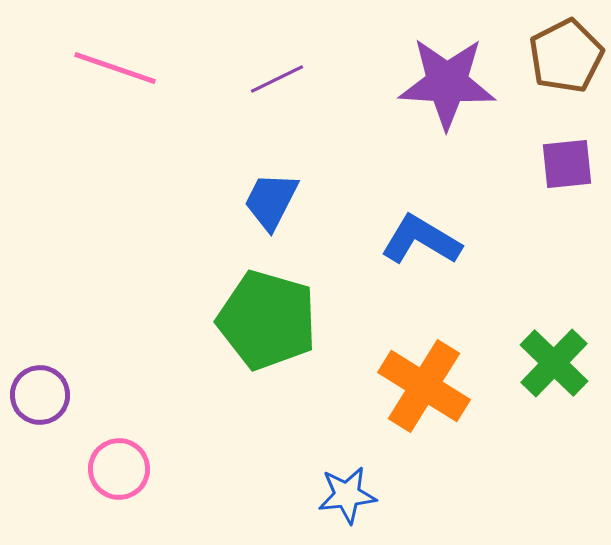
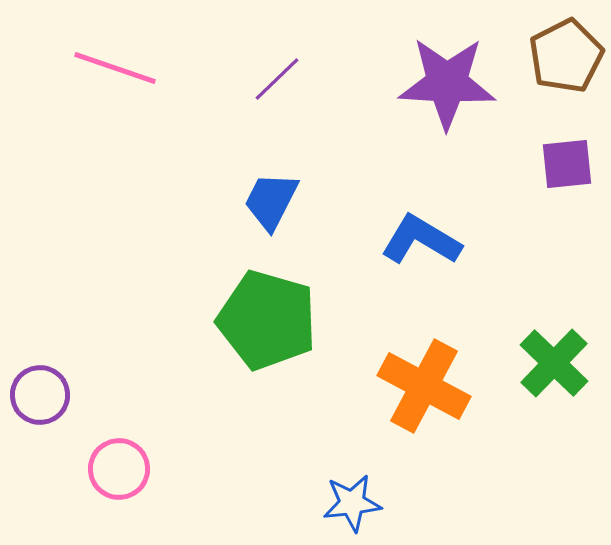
purple line: rotated 18 degrees counterclockwise
orange cross: rotated 4 degrees counterclockwise
blue star: moved 5 px right, 8 px down
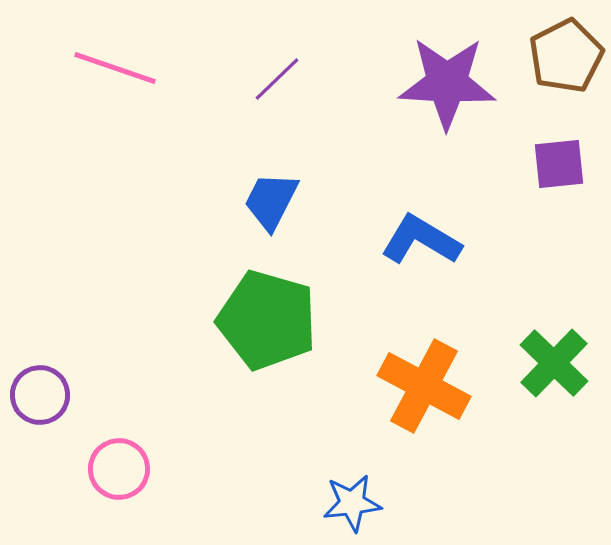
purple square: moved 8 px left
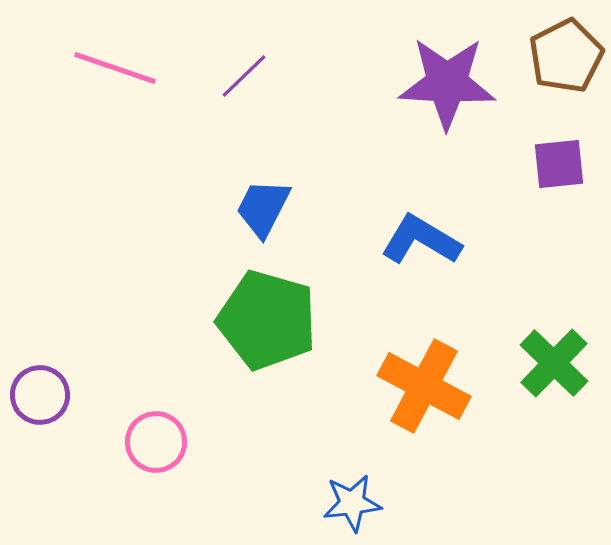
purple line: moved 33 px left, 3 px up
blue trapezoid: moved 8 px left, 7 px down
pink circle: moved 37 px right, 27 px up
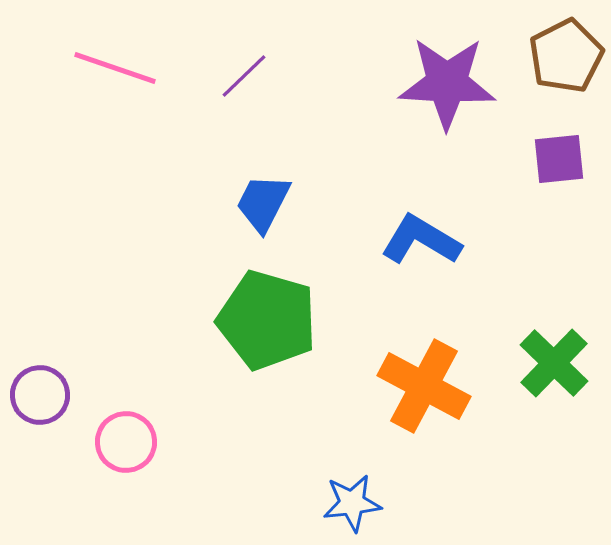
purple square: moved 5 px up
blue trapezoid: moved 5 px up
pink circle: moved 30 px left
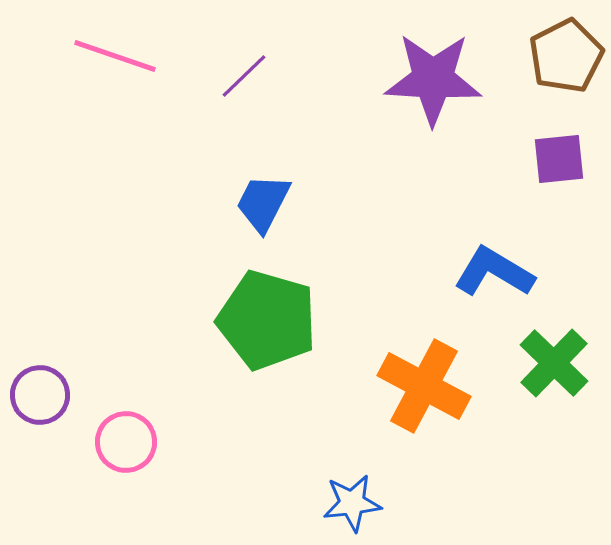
pink line: moved 12 px up
purple star: moved 14 px left, 4 px up
blue L-shape: moved 73 px right, 32 px down
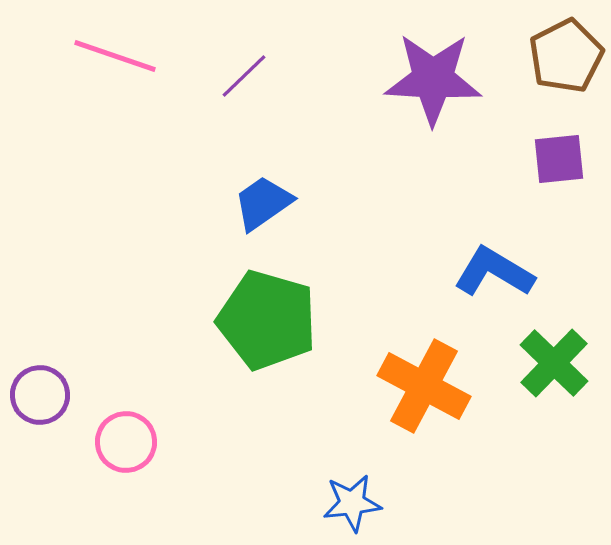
blue trapezoid: rotated 28 degrees clockwise
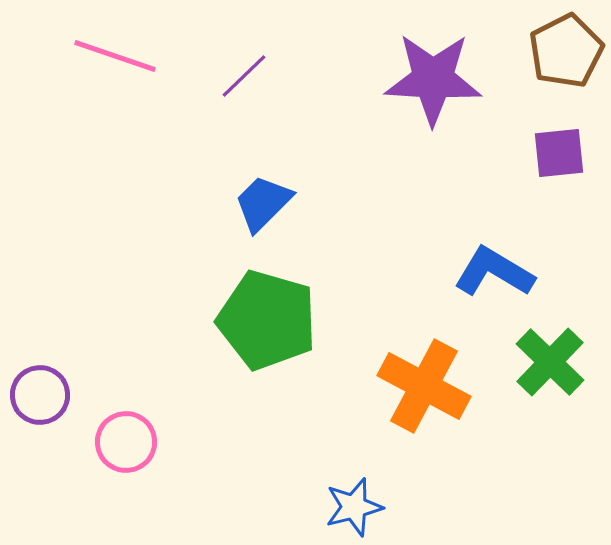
brown pentagon: moved 5 px up
purple square: moved 6 px up
blue trapezoid: rotated 10 degrees counterclockwise
green cross: moved 4 px left, 1 px up
blue star: moved 2 px right, 4 px down; rotated 8 degrees counterclockwise
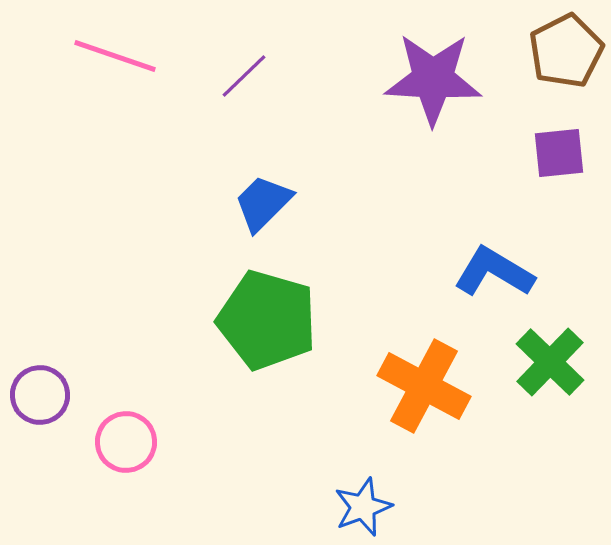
blue star: moved 9 px right; rotated 6 degrees counterclockwise
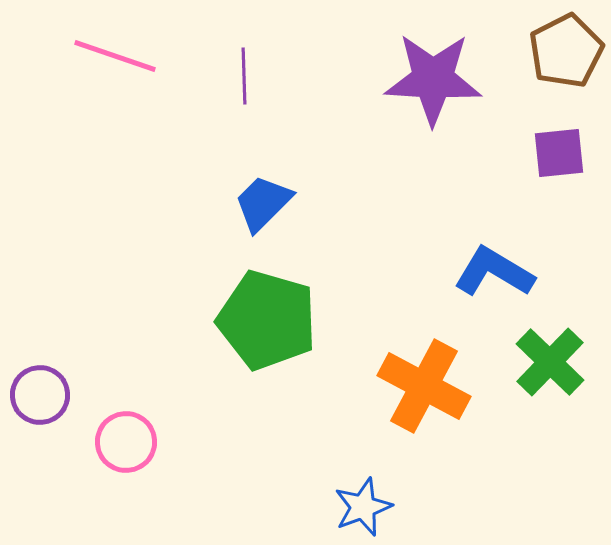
purple line: rotated 48 degrees counterclockwise
